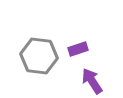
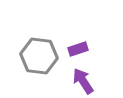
purple arrow: moved 9 px left
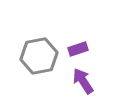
gray hexagon: rotated 18 degrees counterclockwise
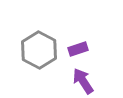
gray hexagon: moved 6 px up; rotated 21 degrees counterclockwise
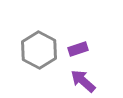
purple arrow: rotated 16 degrees counterclockwise
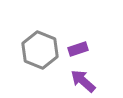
gray hexagon: moved 1 px right; rotated 6 degrees counterclockwise
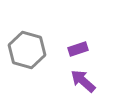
gray hexagon: moved 13 px left; rotated 6 degrees counterclockwise
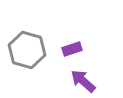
purple rectangle: moved 6 px left
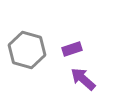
purple arrow: moved 2 px up
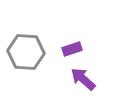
gray hexagon: moved 1 px left, 2 px down; rotated 12 degrees counterclockwise
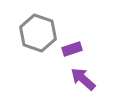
gray hexagon: moved 12 px right, 19 px up; rotated 15 degrees clockwise
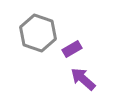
purple rectangle: rotated 12 degrees counterclockwise
